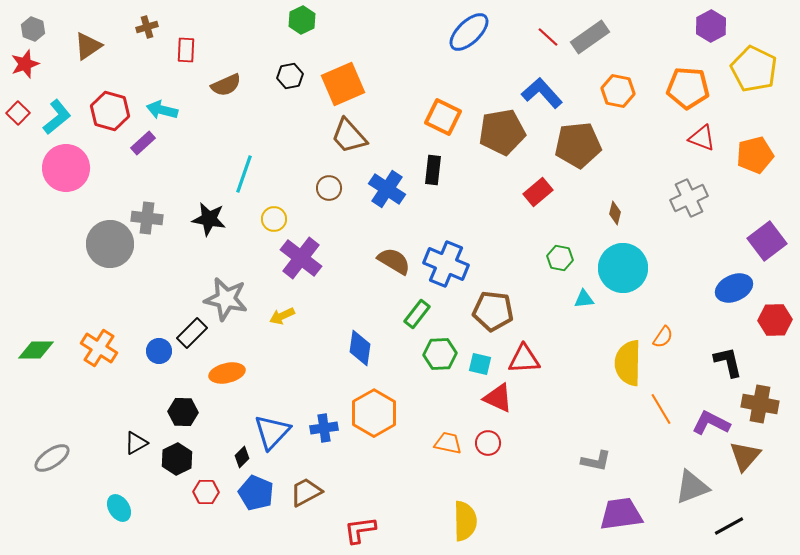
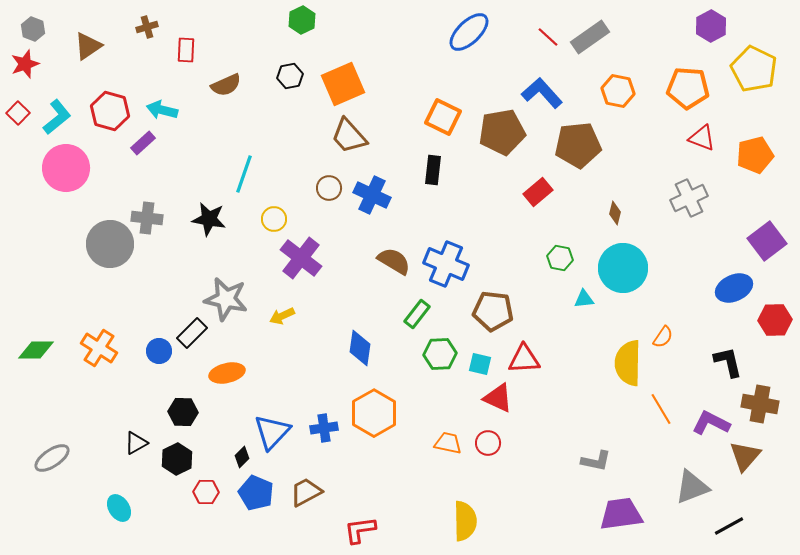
blue cross at (387, 189): moved 15 px left, 6 px down; rotated 9 degrees counterclockwise
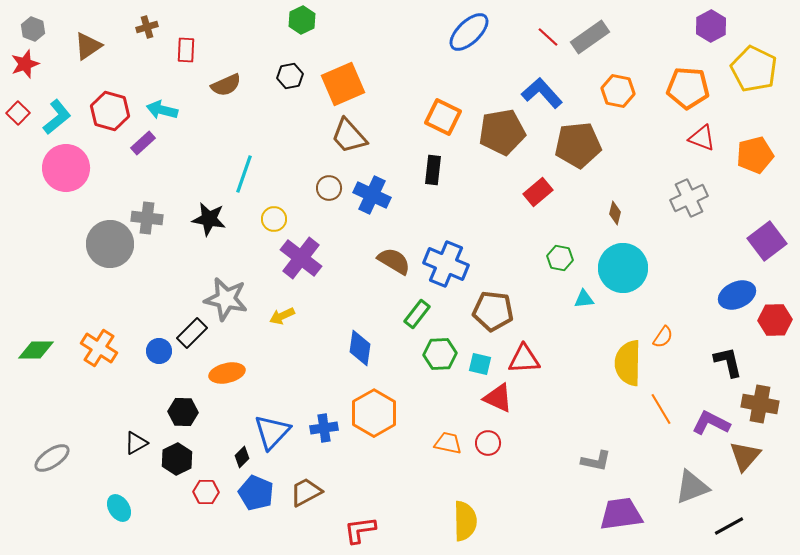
blue ellipse at (734, 288): moved 3 px right, 7 px down
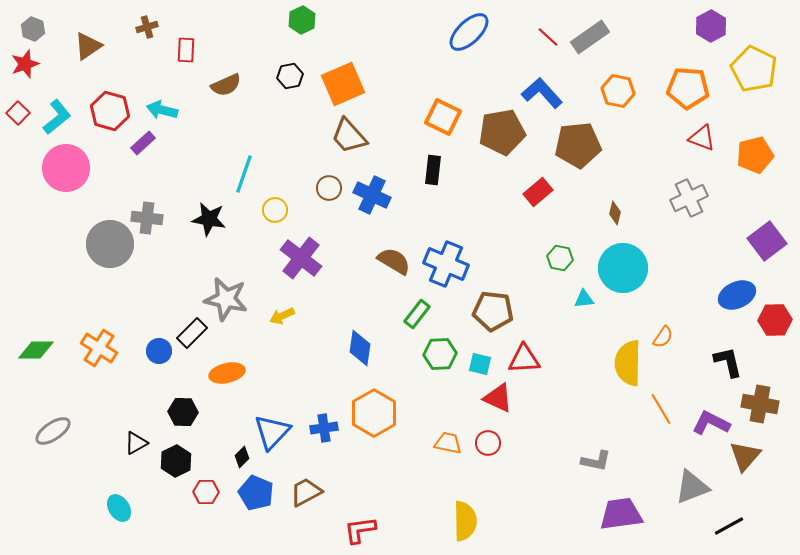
yellow circle at (274, 219): moved 1 px right, 9 px up
gray ellipse at (52, 458): moved 1 px right, 27 px up
black hexagon at (177, 459): moved 1 px left, 2 px down
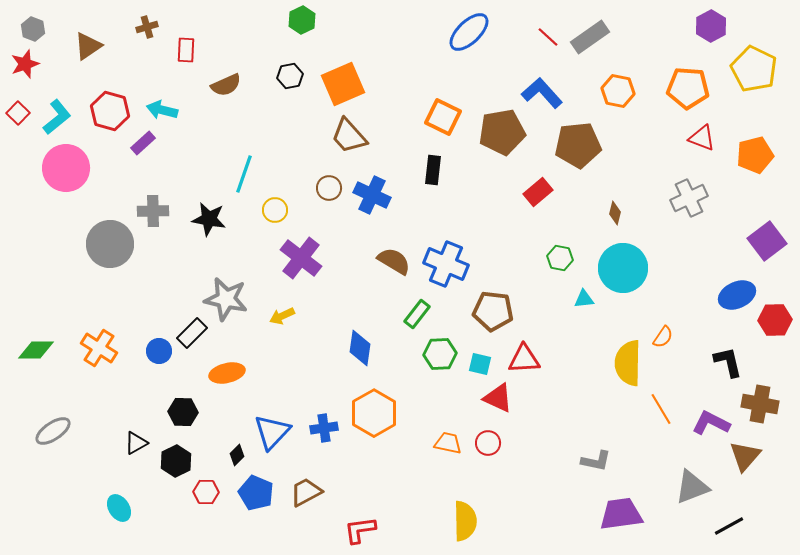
gray cross at (147, 218): moved 6 px right, 7 px up; rotated 8 degrees counterclockwise
black diamond at (242, 457): moved 5 px left, 2 px up
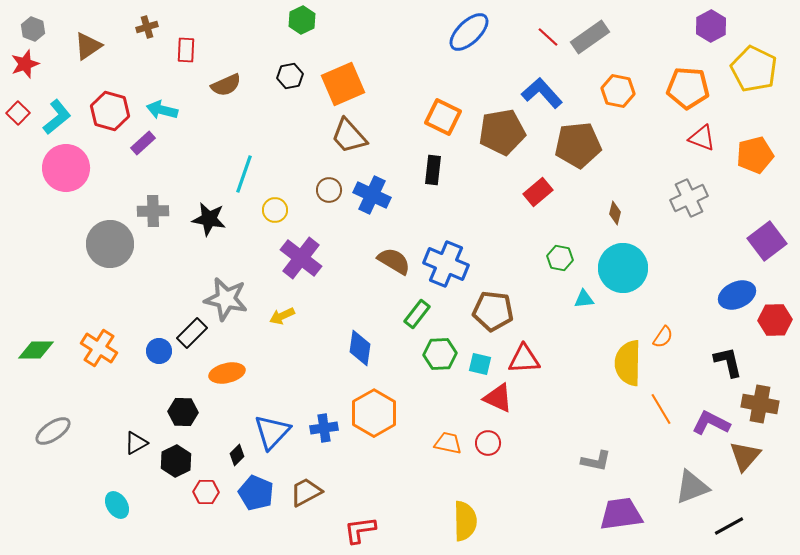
brown circle at (329, 188): moved 2 px down
cyan ellipse at (119, 508): moved 2 px left, 3 px up
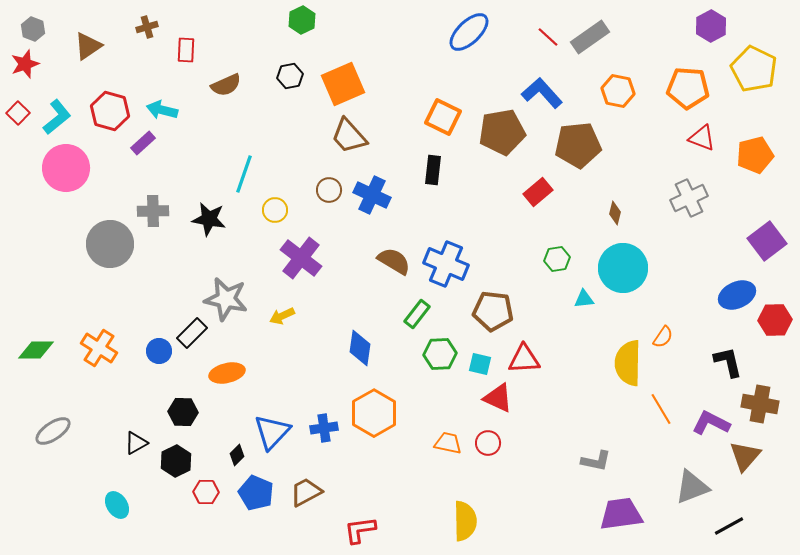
green hexagon at (560, 258): moved 3 px left, 1 px down; rotated 20 degrees counterclockwise
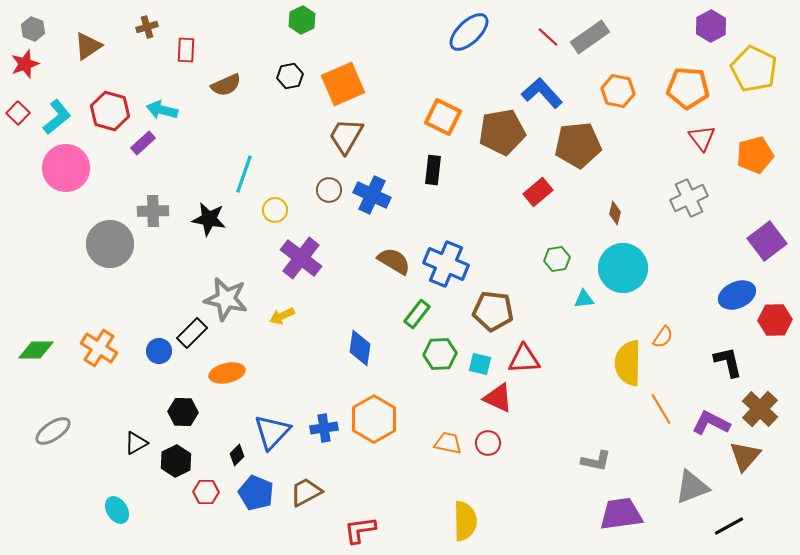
brown trapezoid at (349, 136): moved 3 px left; rotated 72 degrees clockwise
red triangle at (702, 138): rotated 32 degrees clockwise
brown cross at (760, 404): moved 5 px down; rotated 33 degrees clockwise
orange hexagon at (374, 413): moved 6 px down
cyan ellipse at (117, 505): moved 5 px down
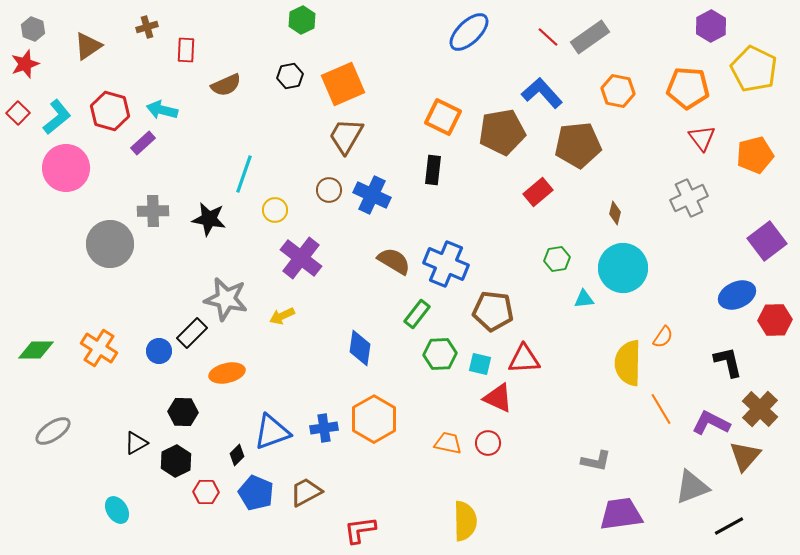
blue triangle at (272, 432): rotated 27 degrees clockwise
